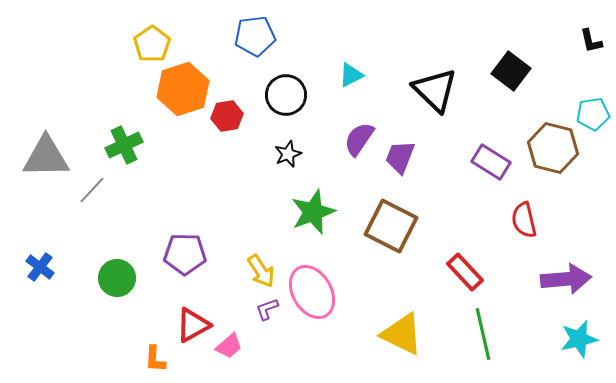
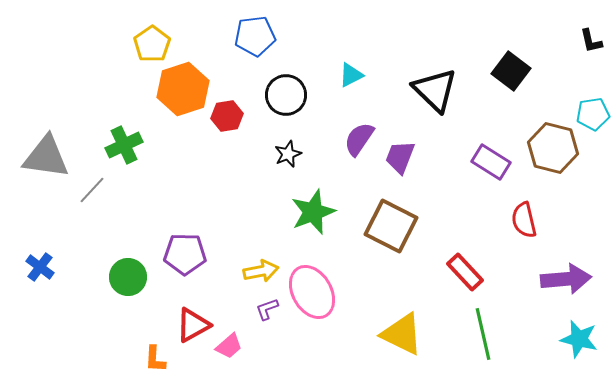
gray triangle: rotated 9 degrees clockwise
yellow arrow: rotated 68 degrees counterclockwise
green circle: moved 11 px right, 1 px up
cyan star: rotated 27 degrees clockwise
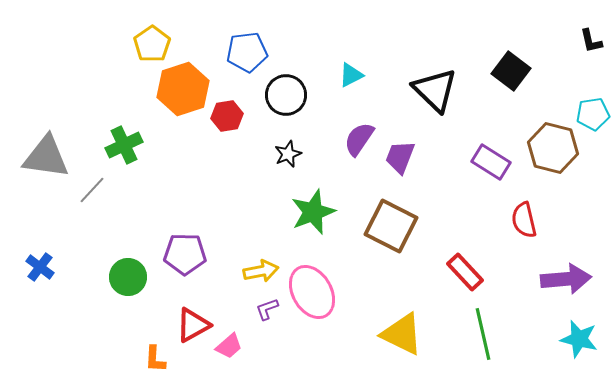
blue pentagon: moved 8 px left, 16 px down
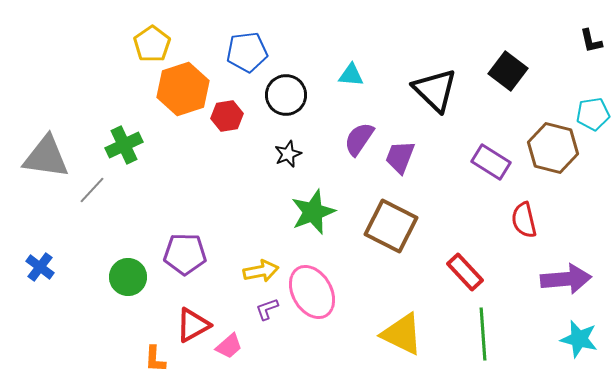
black square: moved 3 px left
cyan triangle: rotated 32 degrees clockwise
green line: rotated 9 degrees clockwise
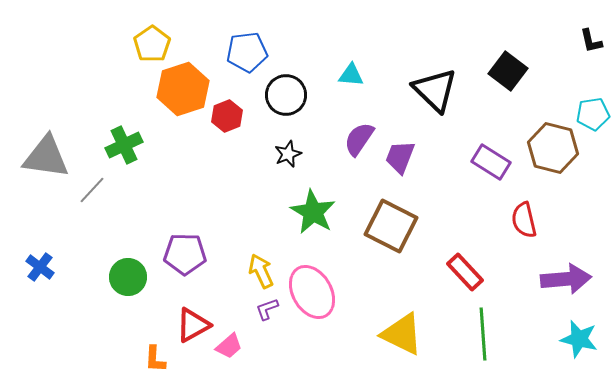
red hexagon: rotated 12 degrees counterclockwise
green star: rotated 21 degrees counterclockwise
yellow arrow: rotated 104 degrees counterclockwise
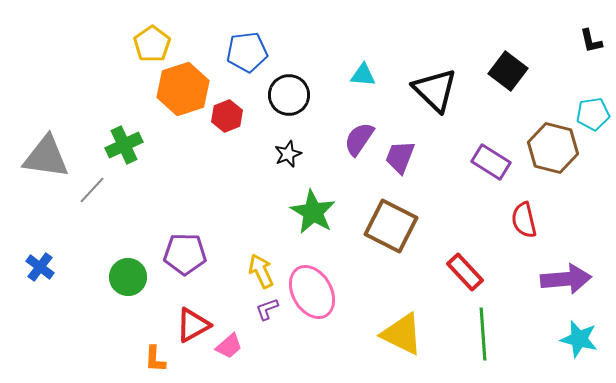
cyan triangle: moved 12 px right
black circle: moved 3 px right
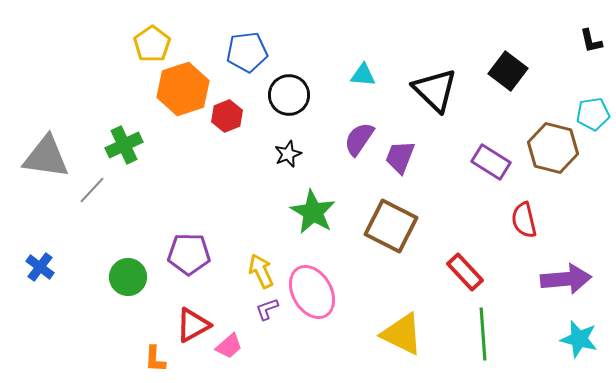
purple pentagon: moved 4 px right
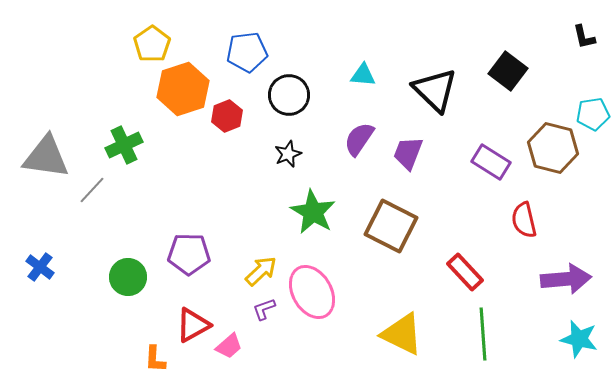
black L-shape: moved 7 px left, 4 px up
purple trapezoid: moved 8 px right, 4 px up
yellow arrow: rotated 72 degrees clockwise
purple L-shape: moved 3 px left
